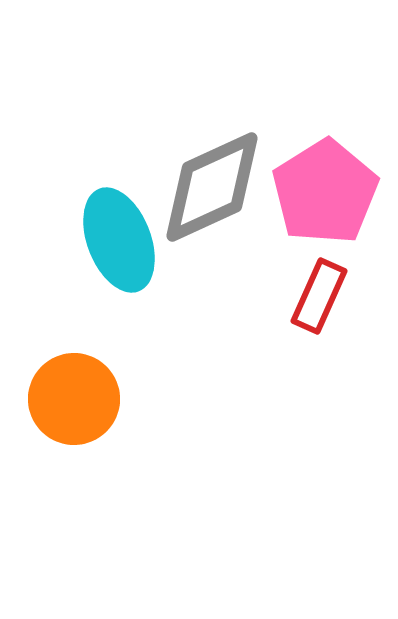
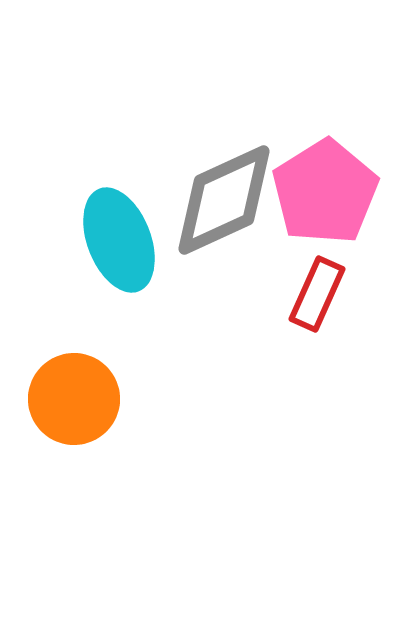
gray diamond: moved 12 px right, 13 px down
red rectangle: moved 2 px left, 2 px up
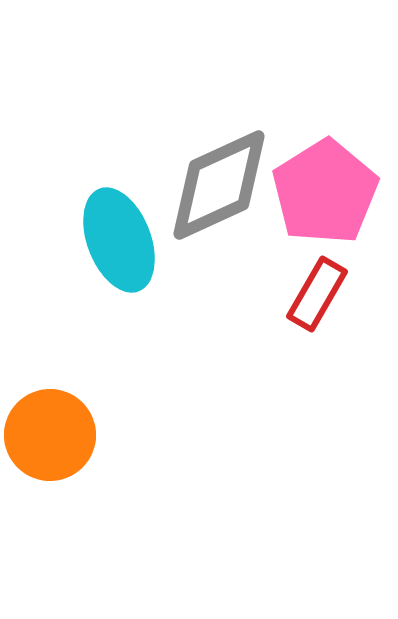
gray diamond: moved 5 px left, 15 px up
red rectangle: rotated 6 degrees clockwise
orange circle: moved 24 px left, 36 px down
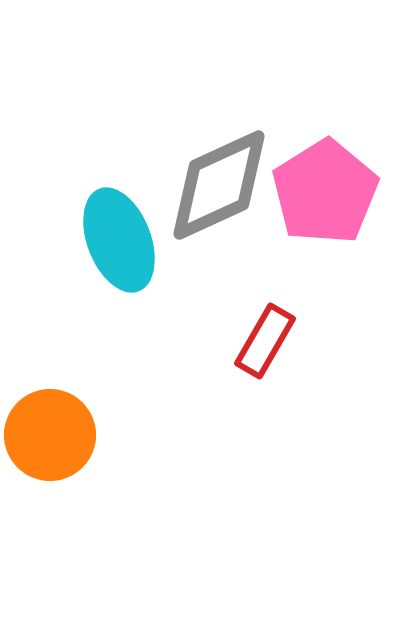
red rectangle: moved 52 px left, 47 px down
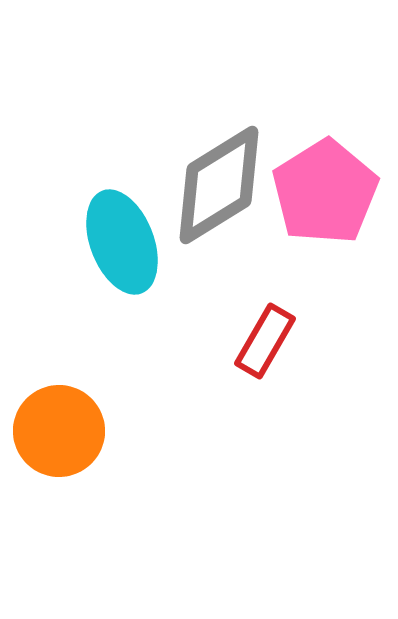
gray diamond: rotated 7 degrees counterclockwise
cyan ellipse: moved 3 px right, 2 px down
orange circle: moved 9 px right, 4 px up
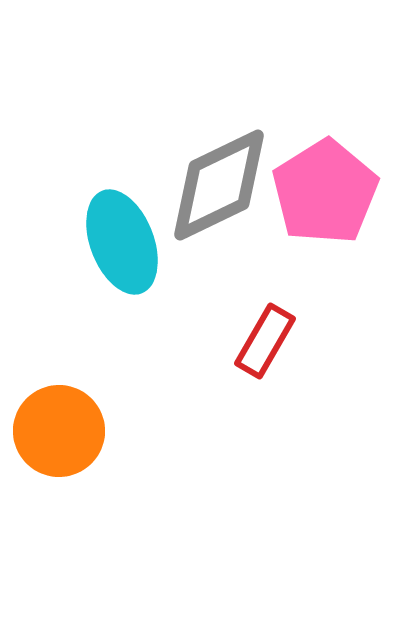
gray diamond: rotated 6 degrees clockwise
